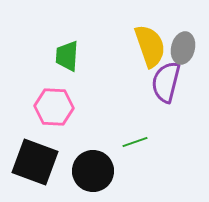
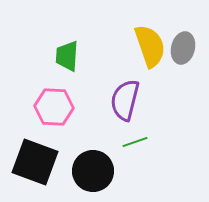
purple semicircle: moved 41 px left, 18 px down
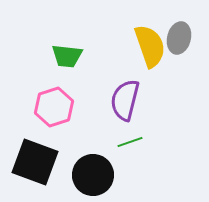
gray ellipse: moved 4 px left, 10 px up
green trapezoid: rotated 88 degrees counterclockwise
pink hexagon: rotated 21 degrees counterclockwise
green line: moved 5 px left
black circle: moved 4 px down
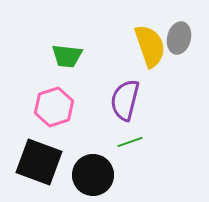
black square: moved 4 px right
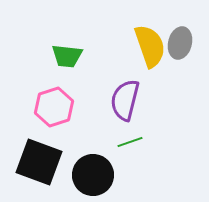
gray ellipse: moved 1 px right, 5 px down
